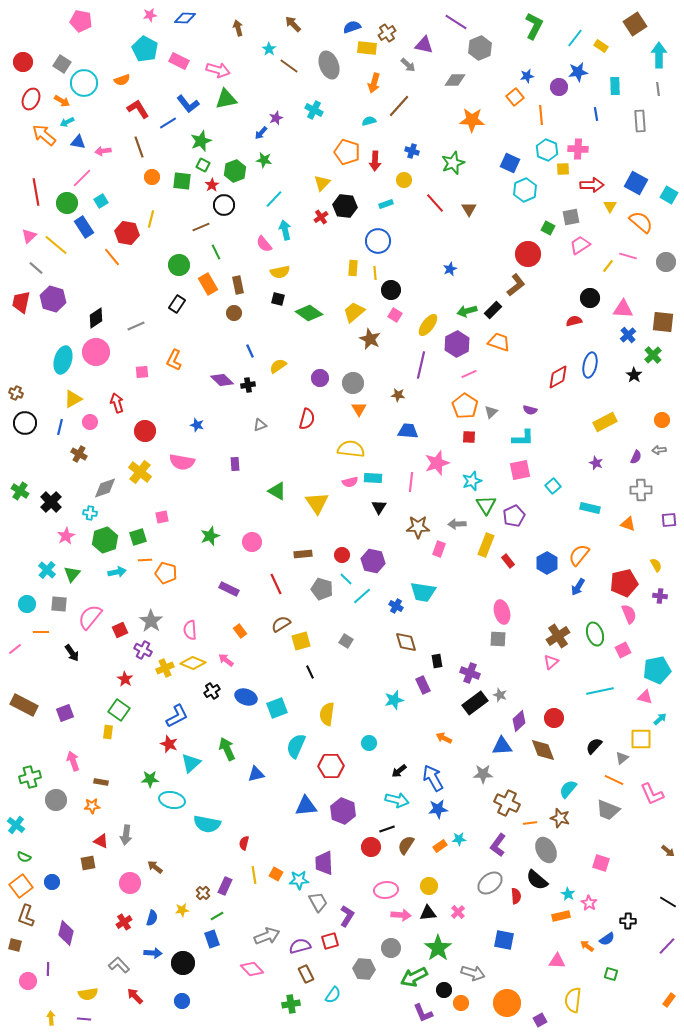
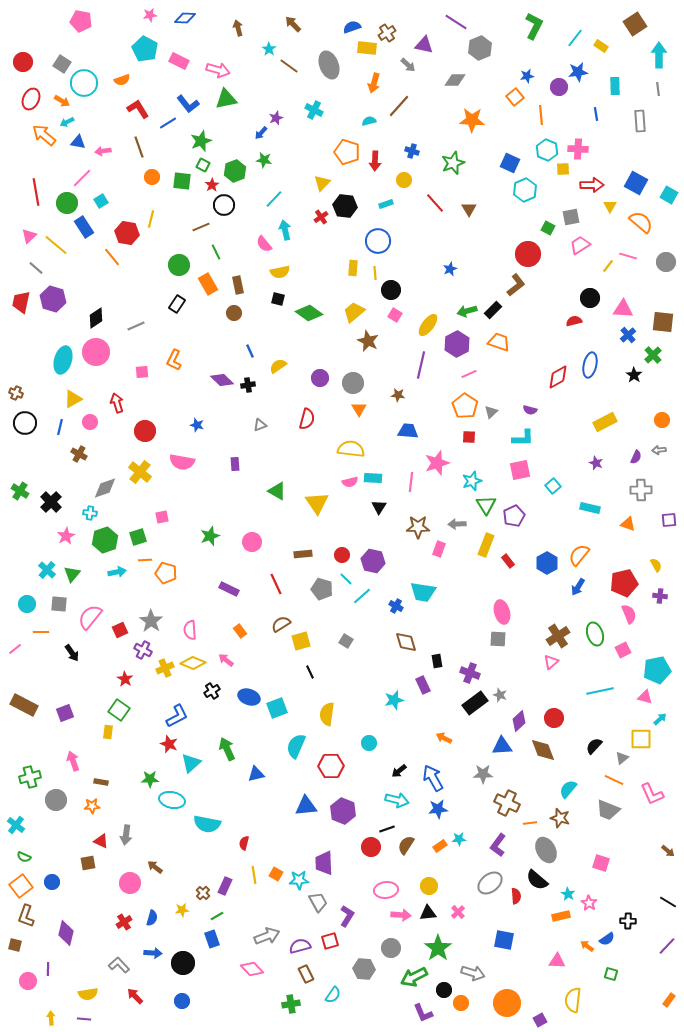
brown star at (370, 339): moved 2 px left, 2 px down
blue ellipse at (246, 697): moved 3 px right
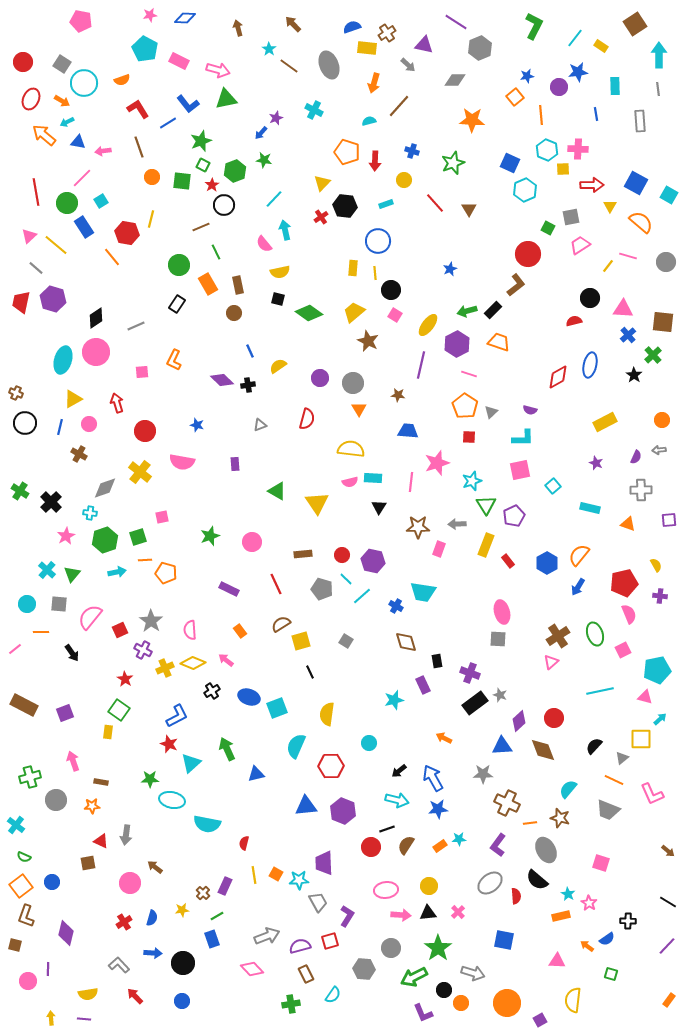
pink line at (469, 374): rotated 42 degrees clockwise
pink circle at (90, 422): moved 1 px left, 2 px down
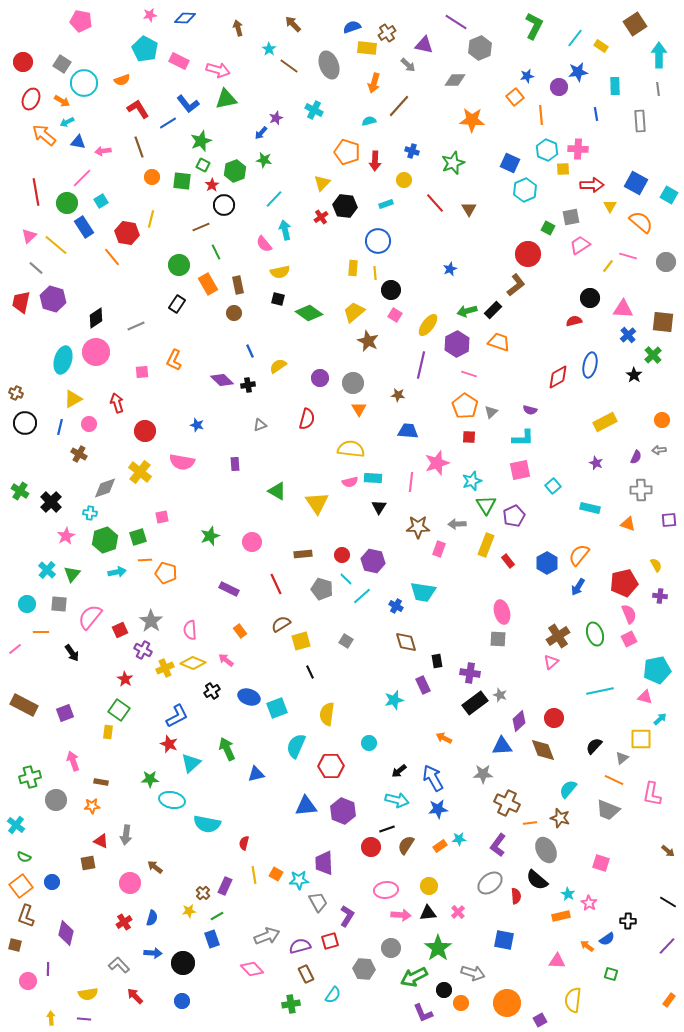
pink square at (623, 650): moved 6 px right, 11 px up
purple cross at (470, 673): rotated 12 degrees counterclockwise
pink L-shape at (652, 794): rotated 35 degrees clockwise
yellow star at (182, 910): moved 7 px right, 1 px down
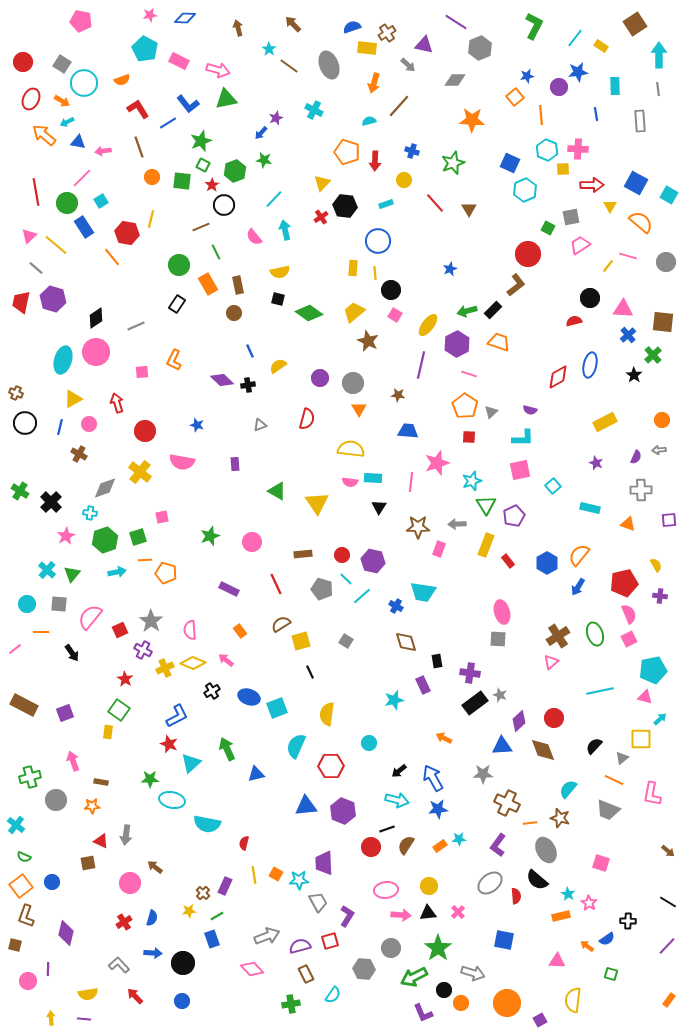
pink semicircle at (264, 244): moved 10 px left, 7 px up
pink semicircle at (350, 482): rotated 21 degrees clockwise
cyan pentagon at (657, 670): moved 4 px left
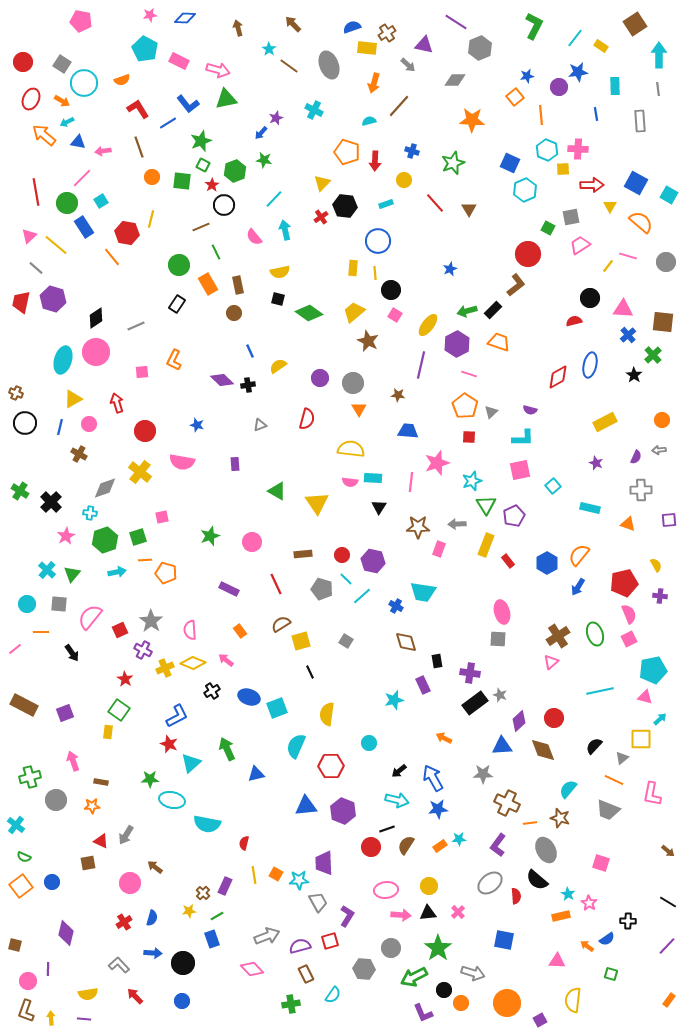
gray arrow at (126, 835): rotated 24 degrees clockwise
brown L-shape at (26, 916): moved 95 px down
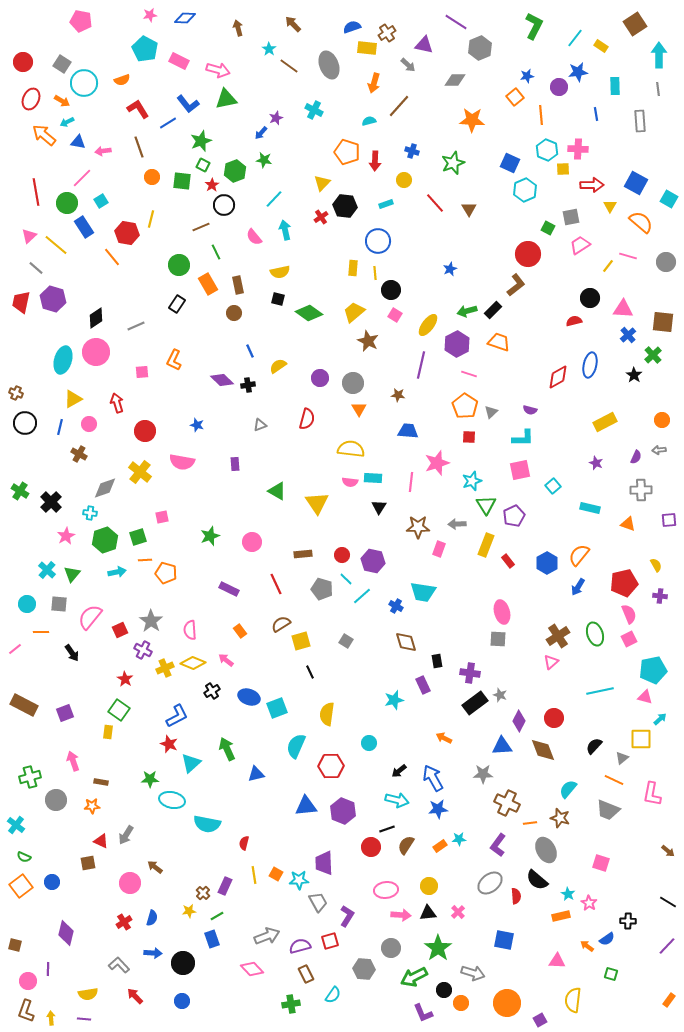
cyan square at (669, 195): moved 4 px down
purple diamond at (519, 721): rotated 20 degrees counterclockwise
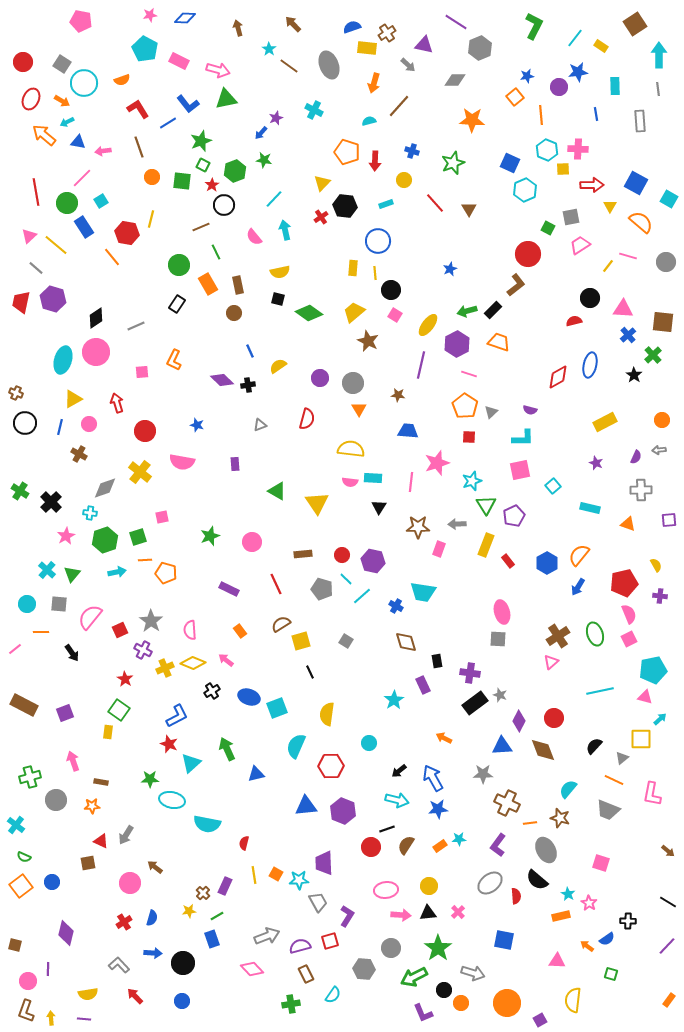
cyan star at (394, 700): rotated 18 degrees counterclockwise
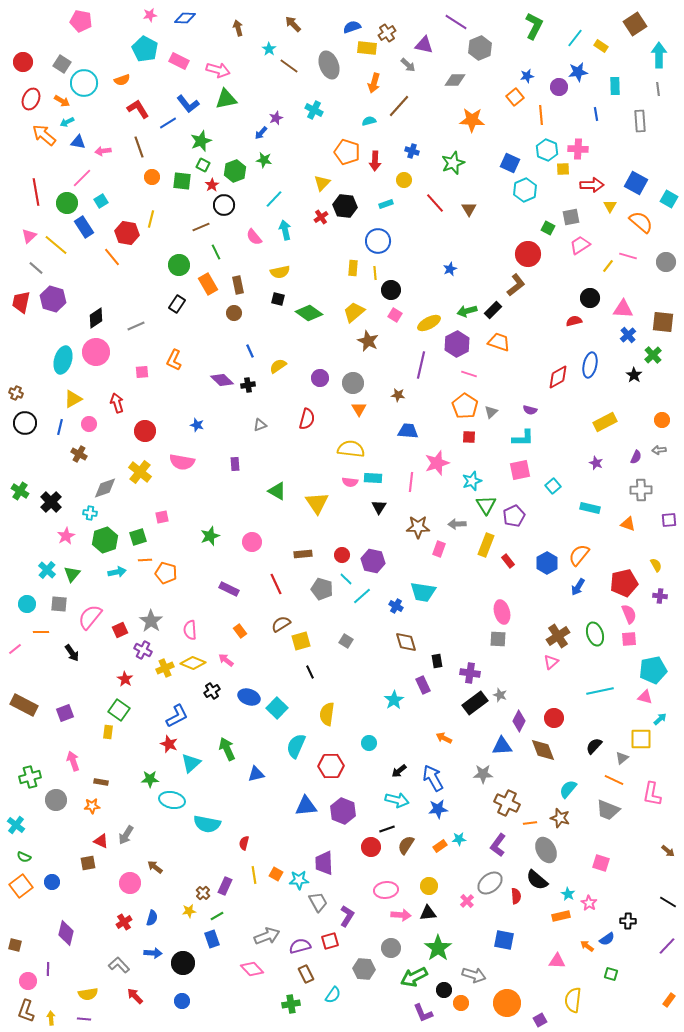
yellow ellipse at (428, 325): moved 1 px right, 2 px up; rotated 25 degrees clockwise
pink square at (629, 639): rotated 21 degrees clockwise
cyan square at (277, 708): rotated 25 degrees counterclockwise
pink cross at (458, 912): moved 9 px right, 11 px up
gray arrow at (473, 973): moved 1 px right, 2 px down
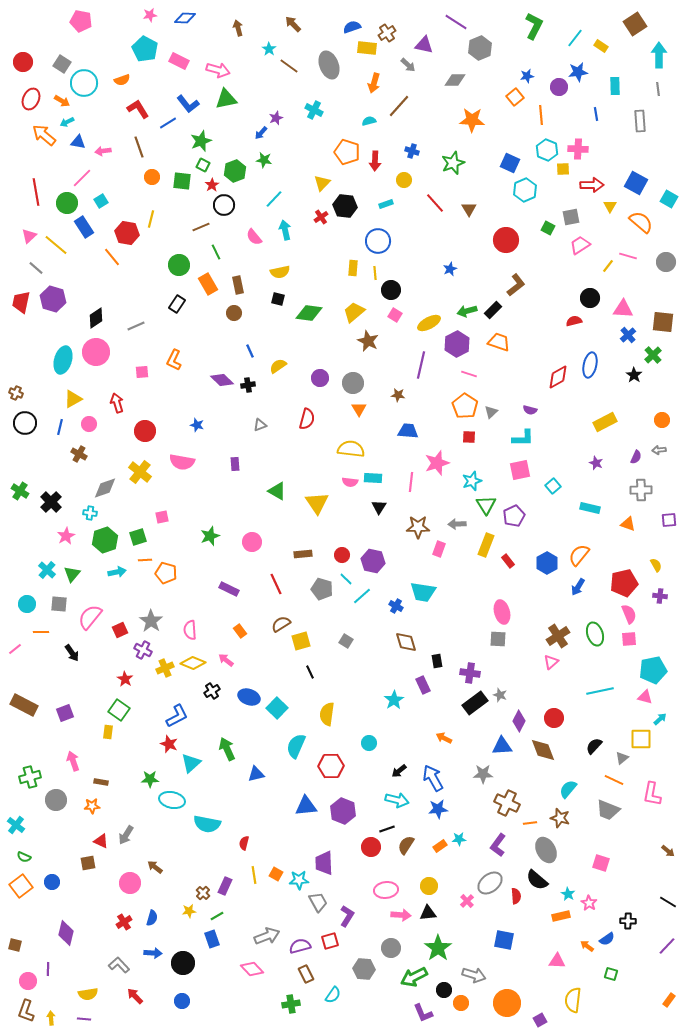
red circle at (528, 254): moved 22 px left, 14 px up
green diamond at (309, 313): rotated 28 degrees counterclockwise
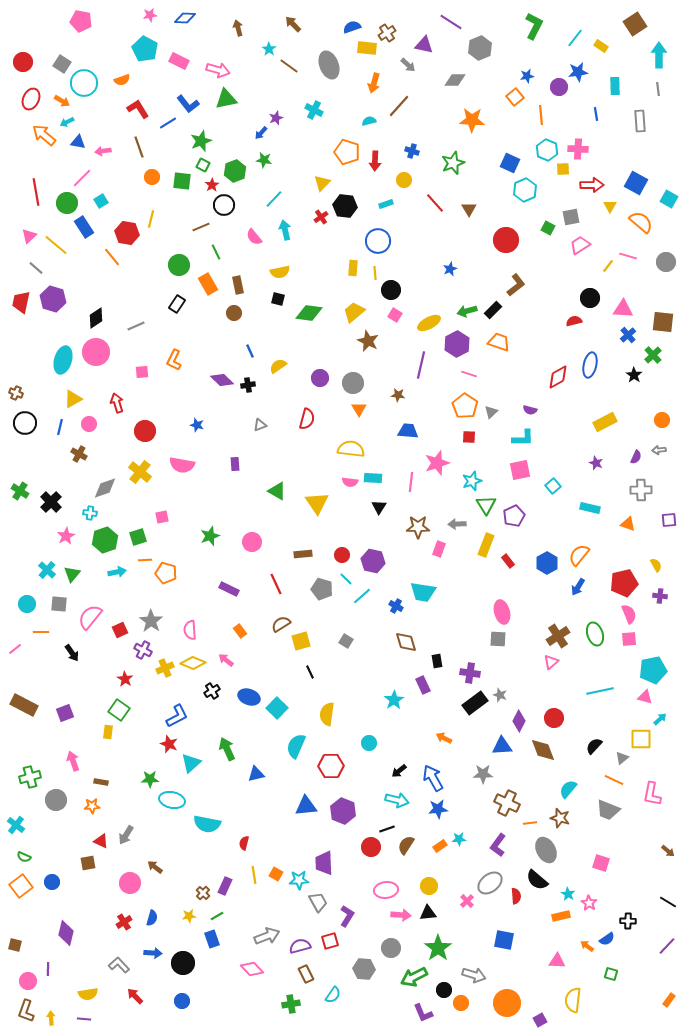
purple line at (456, 22): moved 5 px left
pink semicircle at (182, 462): moved 3 px down
yellow star at (189, 911): moved 5 px down
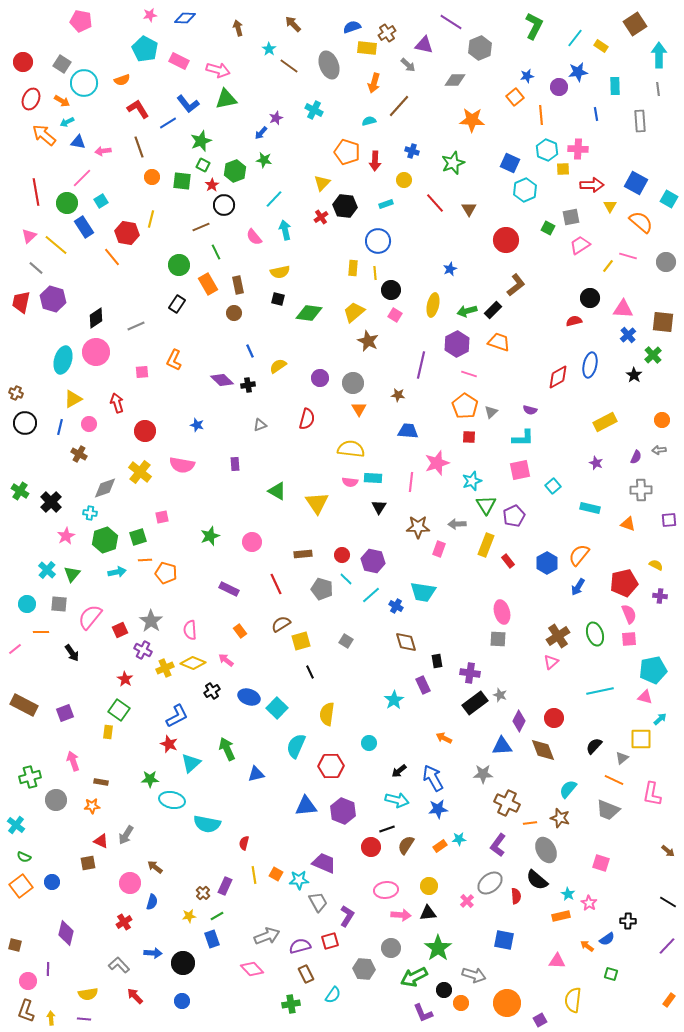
yellow ellipse at (429, 323): moved 4 px right, 18 px up; rotated 50 degrees counterclockwise
yellow semicircle at (656, 565): rotated 32 degrees counterclockwise
cyan line at (362, 596): moved 9 px right, 1 px up
purple trapezoid at (324, 863): rotated 115 degrees clockwise
blue semicircle at (152, 918): moved 16 px up
